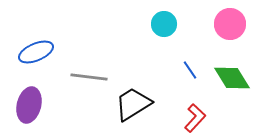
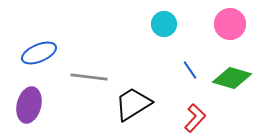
blue ellipse: moved 3 px right, 1 px down
green diamond: rotated 42 degrees counterclockwise
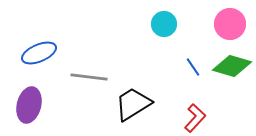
blue line: moved 3 px right, 3 px up
green diamond: moved 12 px up
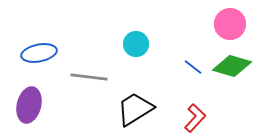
cyan circle: moved 28 px left, 20 px down
blue ellipse: rotated 12 degrees clockwise
blue line: rotated 18 degrees counterclockwise
black trapezoid: moved 2 px right, 5 px down
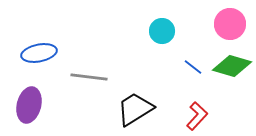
cyan circle: moved 26 px right, 13 px up
red L-shape: moved 2 px right, 2 px up
